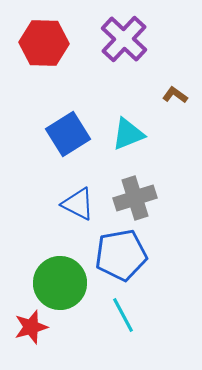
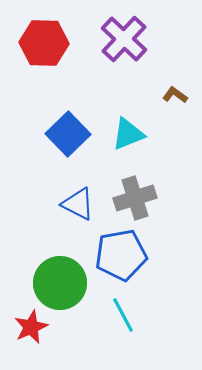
blue square: rotated 12 degrees counterclockwise
red star: rotated 8 degrees counterclockwise
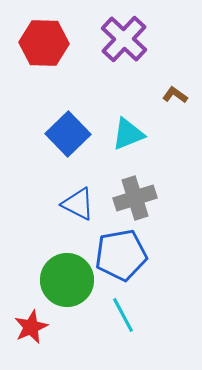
green circle: moved 7 px right, 3 px up
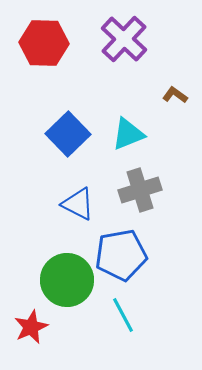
gray cross: moved 5 px right, 8 px up
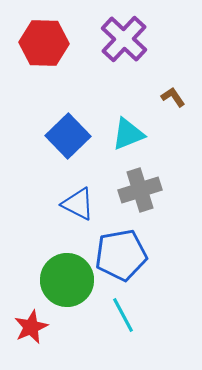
brown L-shape: moved 2 px left, 2 px down; rotated 20 degrees clockwise
blue square: moved 2 px down
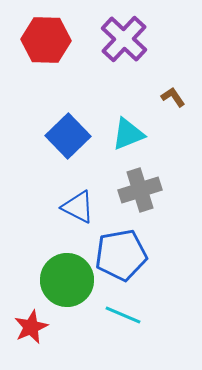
red hexagon: moved 2 px right, 3 px up
blue triangle: moved 3 px down
cyan line: rotated 39 degrees counterclockwise
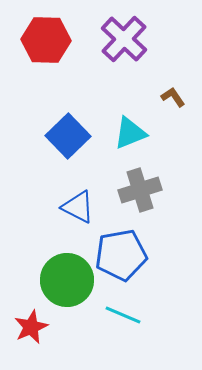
cyan triangle: moved 2 px right, 1 px up
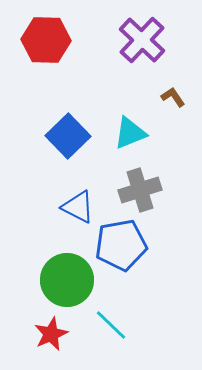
purple cross: moved 18 px right, 1 px down
blue pentagon: moved 10 px up
cyan line: moved 12 px left, 10 px down; rotated 21 degrees clockwise
red star: moved 20 px right, 7 px down
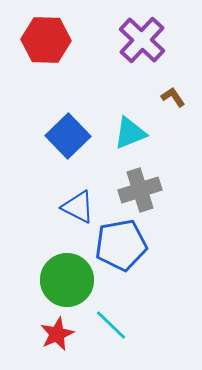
red star: moved 6 px right
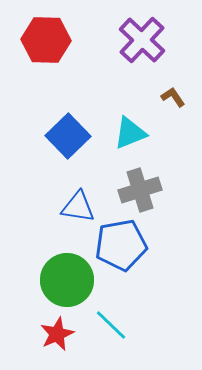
blue triangle: rotated 18 degrees counterclockwise
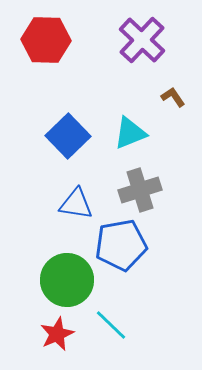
blue triangle: moved 2 px left, 3 px up
